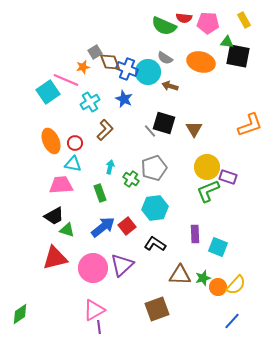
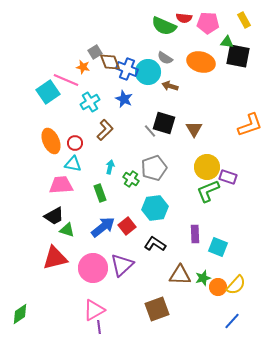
orange star at (83, 67): rotated 24 degrees clockwise
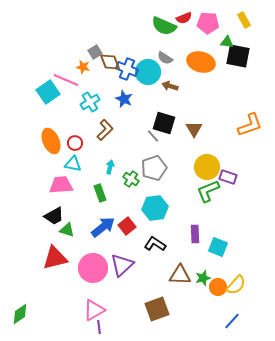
red semicircle at (184, 18): rotated 28 degrees counterclockwise
gray line at (150, 131): moved 3 px right, 5 px down
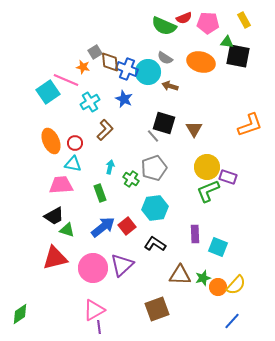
brown diamond at (110, 62): rotated 15 degrees clockwise
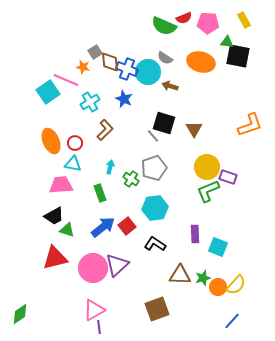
purple triangle at (122, 265): moved 5 px left
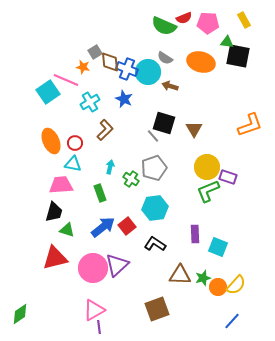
black trapezoid at (54, 216): moved 4 px up; rotated 45 degrees counterclockwise
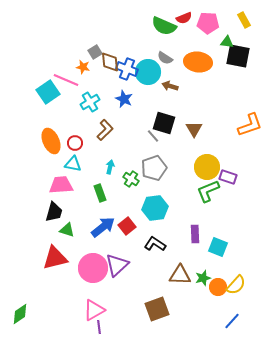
orange ellipse at (201, 62): moved 3 px left; rotated 8 degrees counterclockwise
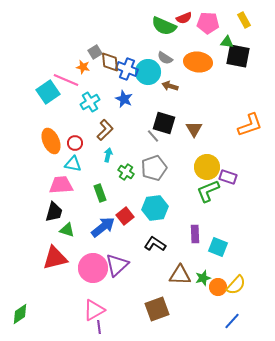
cyan arrow at (110, 167): moved 2 px left, 12 px up
green cross at (131, 179): moved 5 px left, 7 px up
red square at (127, 226): moved 2 px left, 10 px up
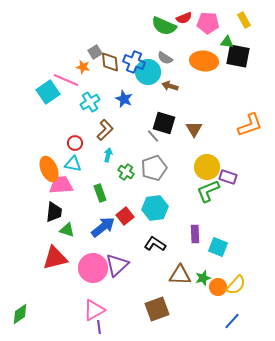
orange ellipse at (198, 62): moved 6 px right, 1 px up
blue cross at (127, 69): moved 7 px right, 7 px up
orange ellipse at (51, 141): moved 2 px left, 28 px down
black trapezoid at (54, 212): rotated 10 degrees counterclockwise
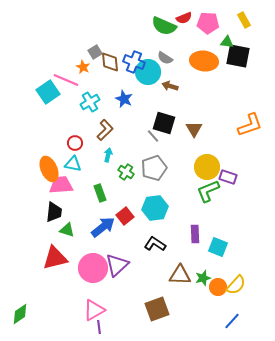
orange star at (83, 67): rotated 16 degrees clockwise
